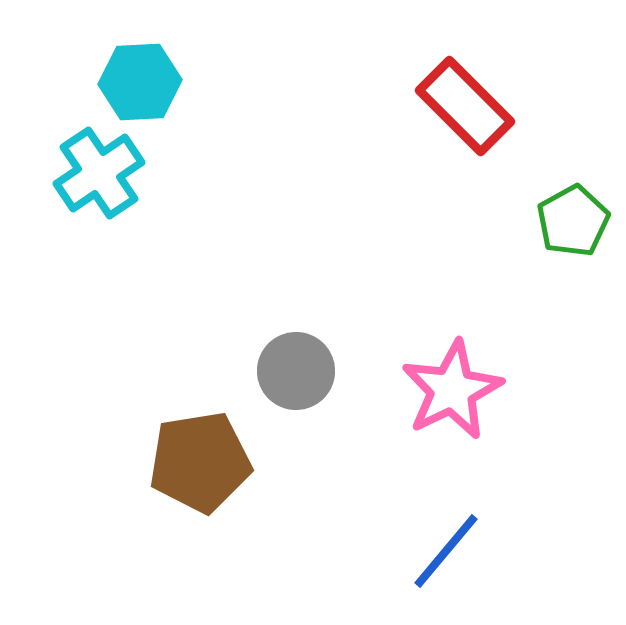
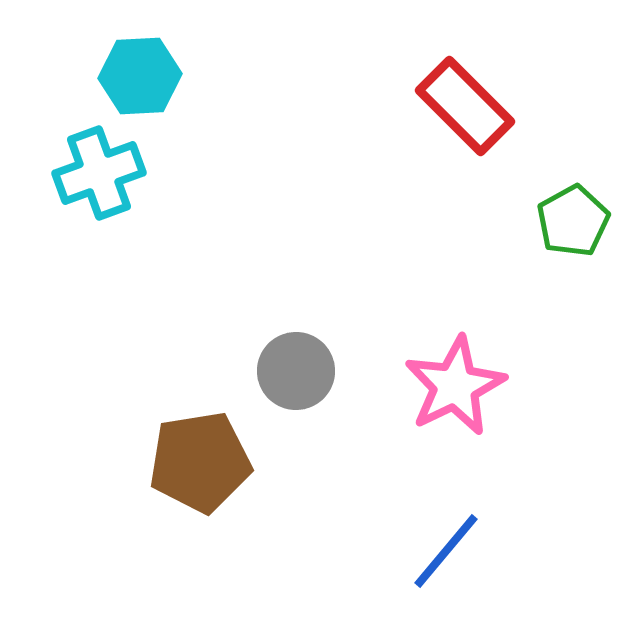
cyan hexagon: moved 6 px up
cyan cross: rotated 14 degrees clockwise
pink star: moved 3 px right, 4 px up
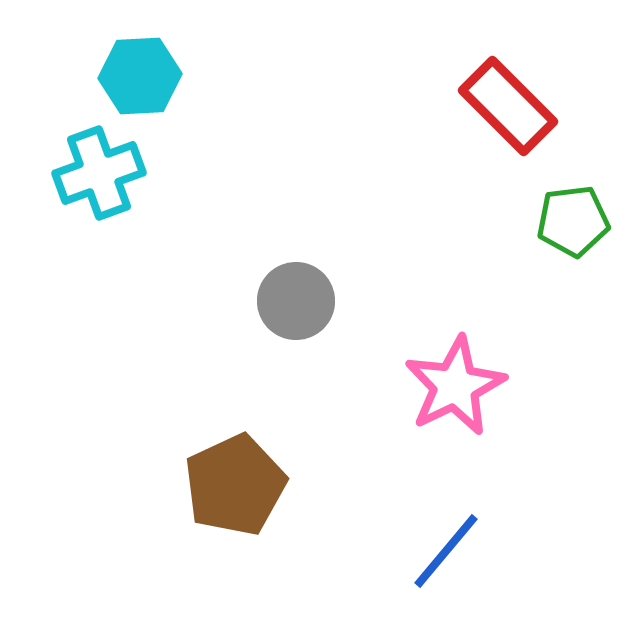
red rectangle: moved 43 px right
green pentagon: rotated 22 degrees clockwise
gray circle: moved 70 px up
brown pentagon: moved 35 px right, 23 px down; rotated 16 degrees counterclockwise
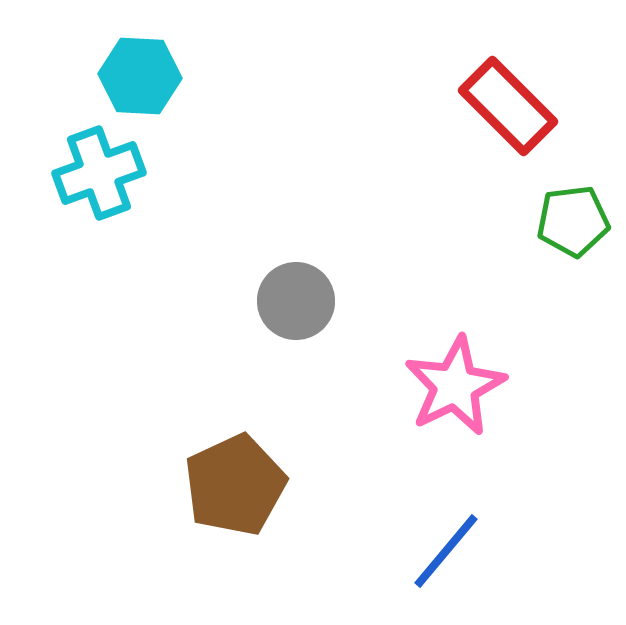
cyan hexagon: rotated 6 degrees clockwise
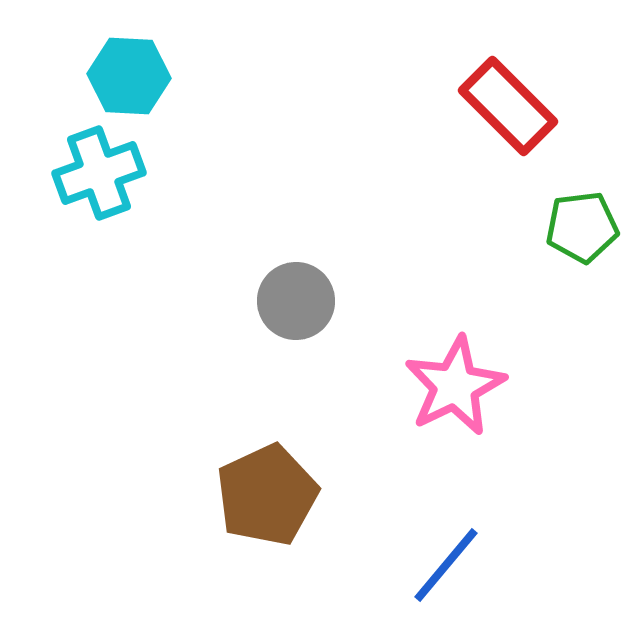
cyan hexagon: moved 11 px left
green pentagon: moved 9 px right, 6 px down
brown pentagon: moved 32 px right, 10 px down
blue line: moved 14 px down
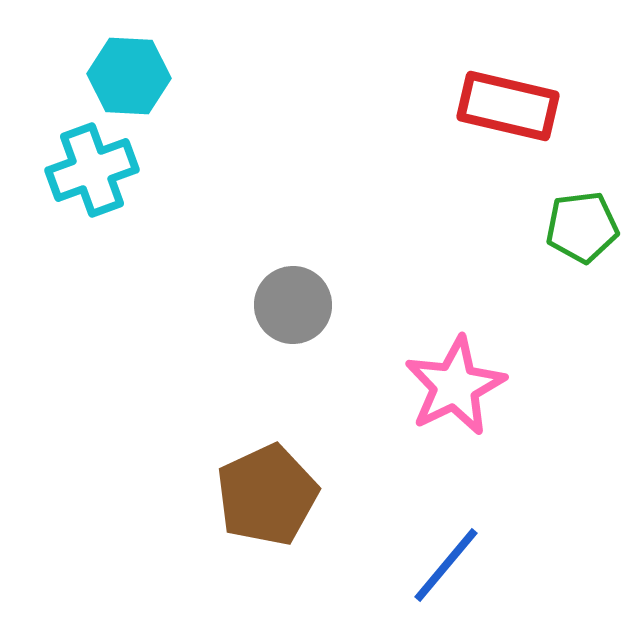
red rectangle: rotated 32 degrees counterclockwise
cyan cross: moved 7 px left, 3 px up
gray circle: moved 3 px left, 4 px down
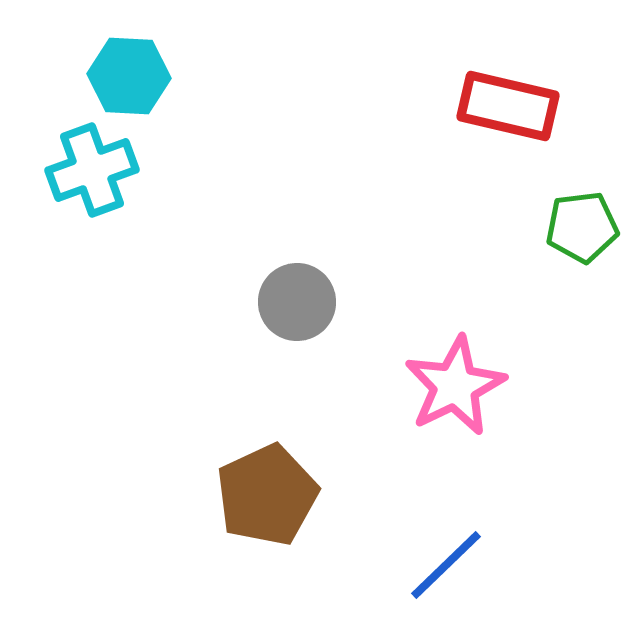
gray circle: moved 4 px right, 3 px up
blue line: rotated 6 degrees clockwise
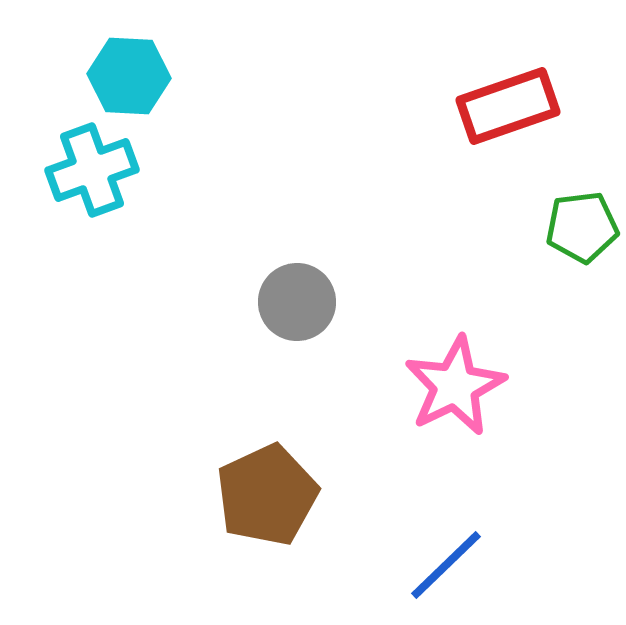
red rectangle: rotated 32 degrees counterclockwise
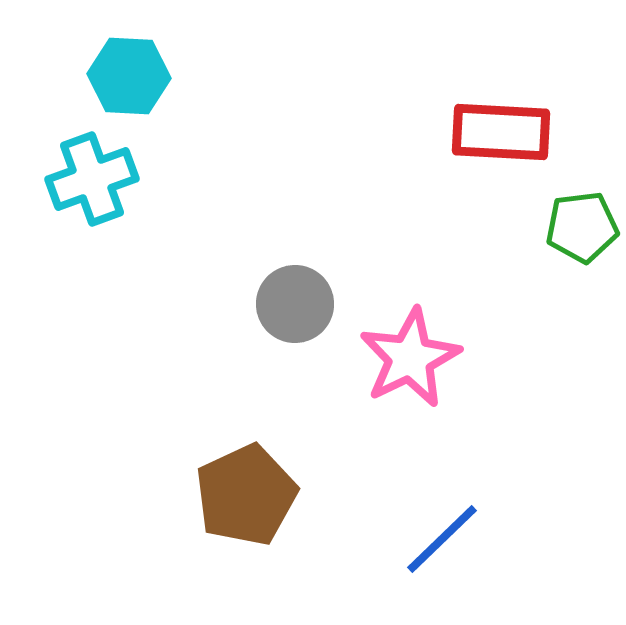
red rectangle: moved 7 px left, 26 px down; rotated 22 degrees clockwise
cyan cross: moved 9 px down
gray circle: moved 2 px left, 2 px down
pink star: moved 45 px left, 28 px up
brown pentagon: moved 21 px left
blue line: moved 4 px left, 26 px up
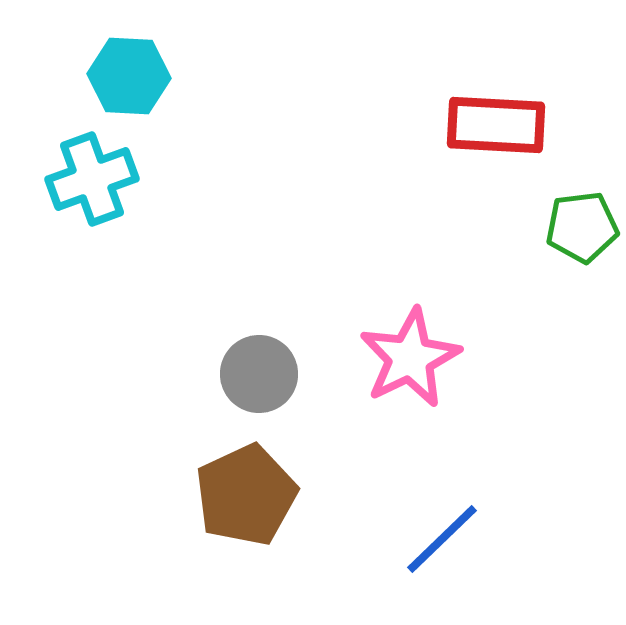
red rectangle: moved 5 px left, 7 px up
gray circle: moved 36 px left, 70 px down
